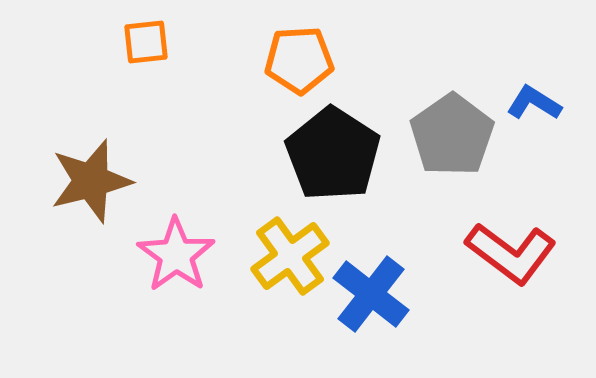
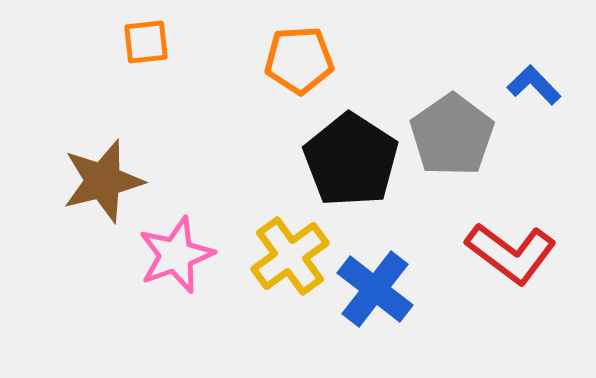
blue L-shape: moved 18 px up; rotated 14 degrees clockwise
black pentagon: moved 18 px right, 6 px down
brown star: moved 12 px right
pink star: rotated 16 degrees clockwise
blue cross: moved 4 px right, 5 px up
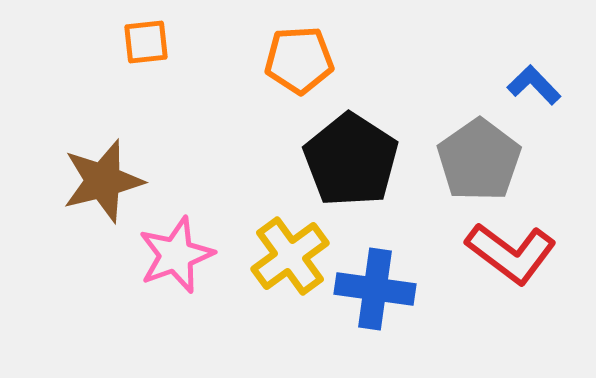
gray pentagon: moved 27 px right, 25 px down
blue cross: rotated 30 degrees counterclockwise
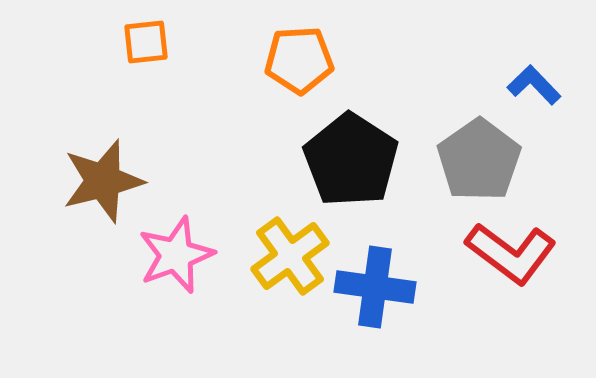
blue cross: moved 2 px up
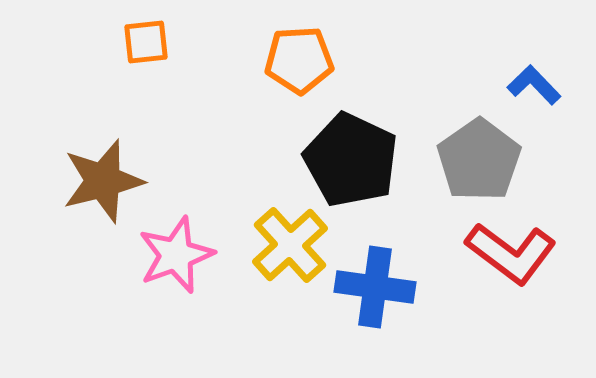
black pentagon: rotated 8 degrees counterclockwise
yellow cross: moved 11 px up; rotated 6 degrees counterclockwise
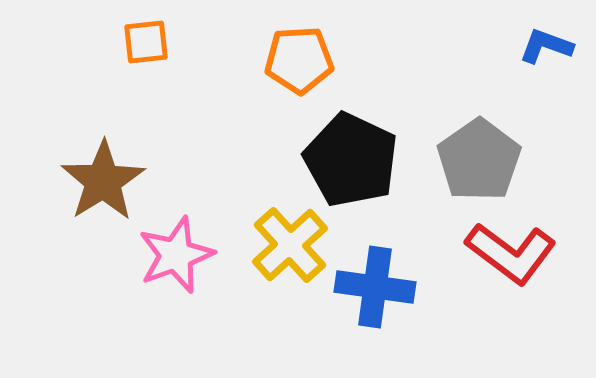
blue L-shape: moved 12 px right, 39 px up; rotated 26 degrees counterclockwise
brown star: rotated 18 degrees counterclockwise
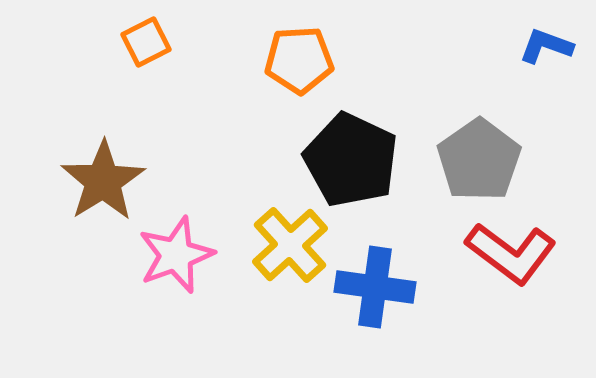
orange square: rotated 21 degrees counterclockwise
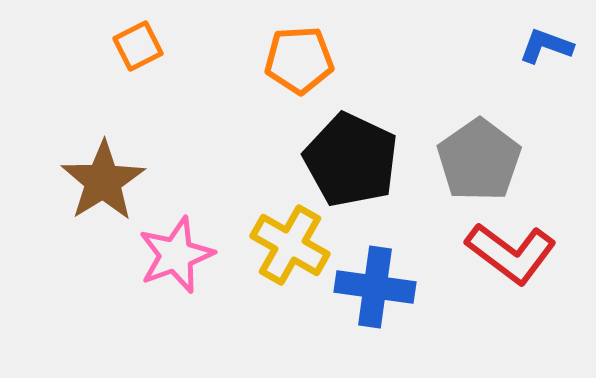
orange square: moved 8 px left, 4 px down
yellow cross: rotated 18 degrees counterclockwise
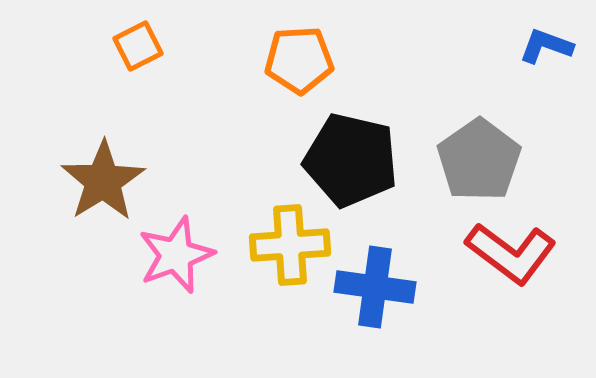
black pentagon: rotated 12 degrees counterclockwise
yellow cross: rotated 34 degrees counterclockwise
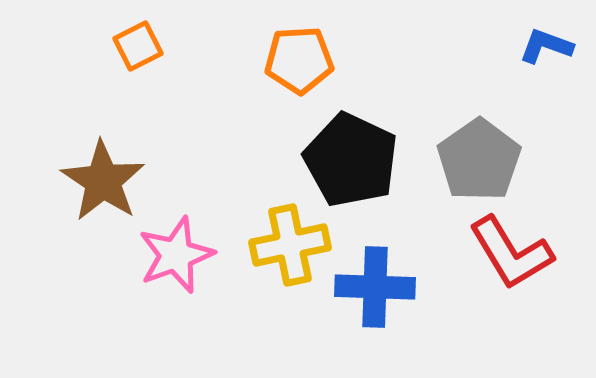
black pentagon: rotated 12 degrees clockwise
brown star: rotated 6 degrees counterclockwise
yellow cross: rotated 8 degrees counterclockwise
red L-shape: rotated 22 degrees clockwise
blue cross: rotated 6 degrees counterclockwise
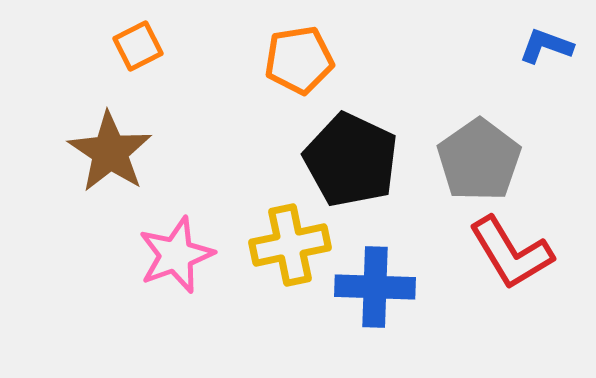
orange pentagon: rotated 6 degrees counterclockwise
brown star: moved 7 px right, 29 px up
